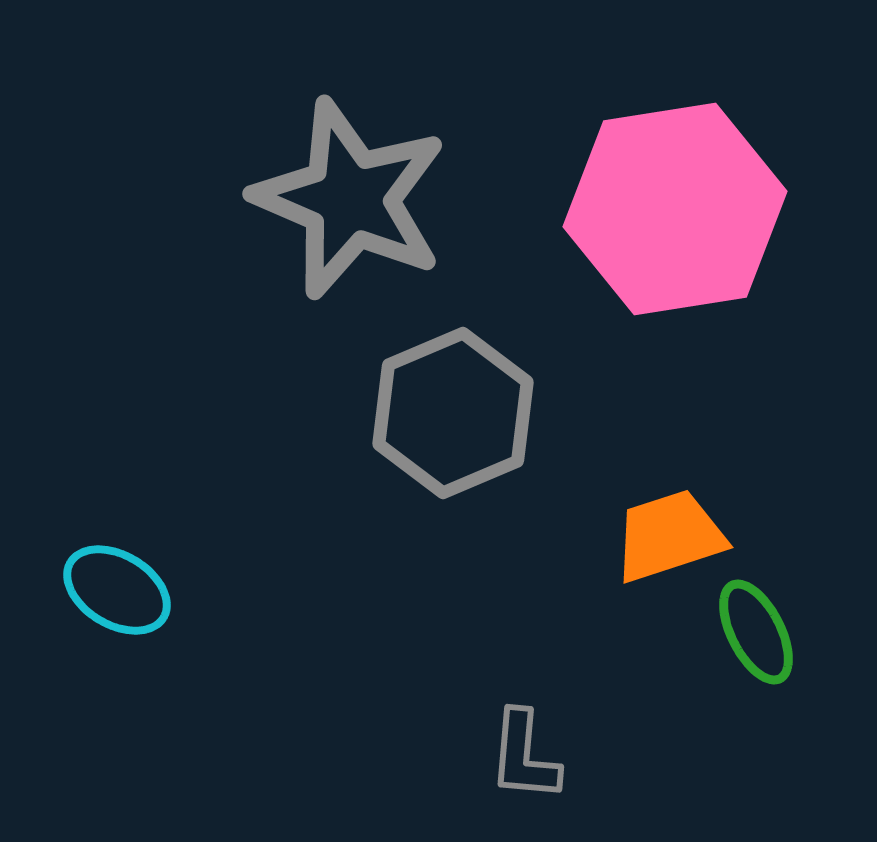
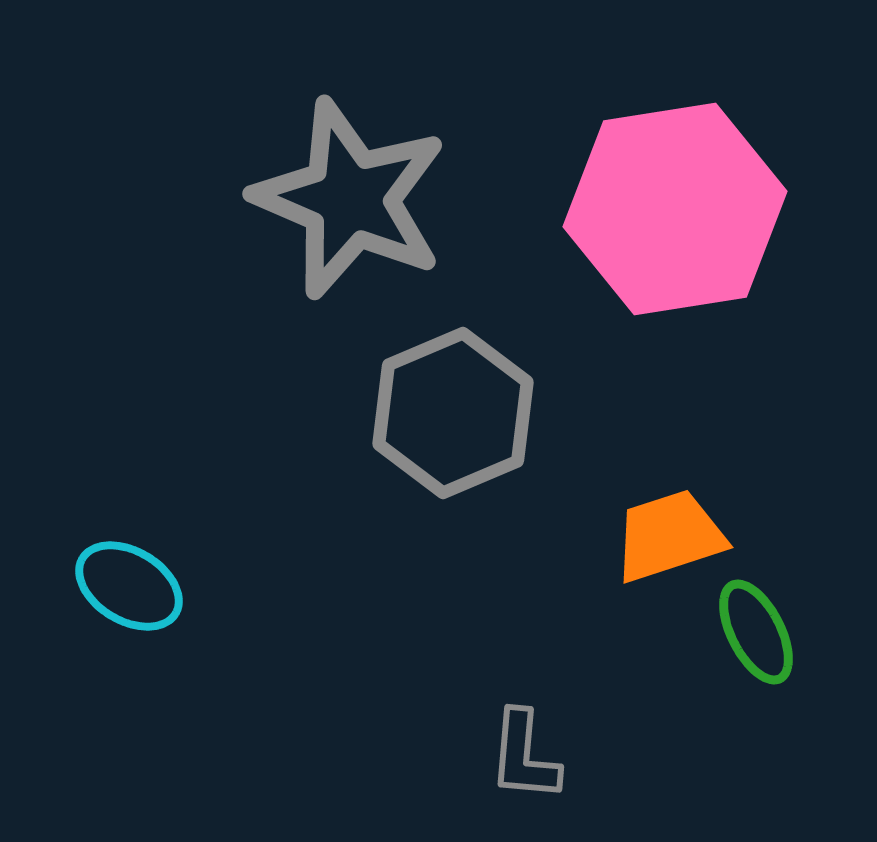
cyan ellipse: moved 12 px right, 4 px up
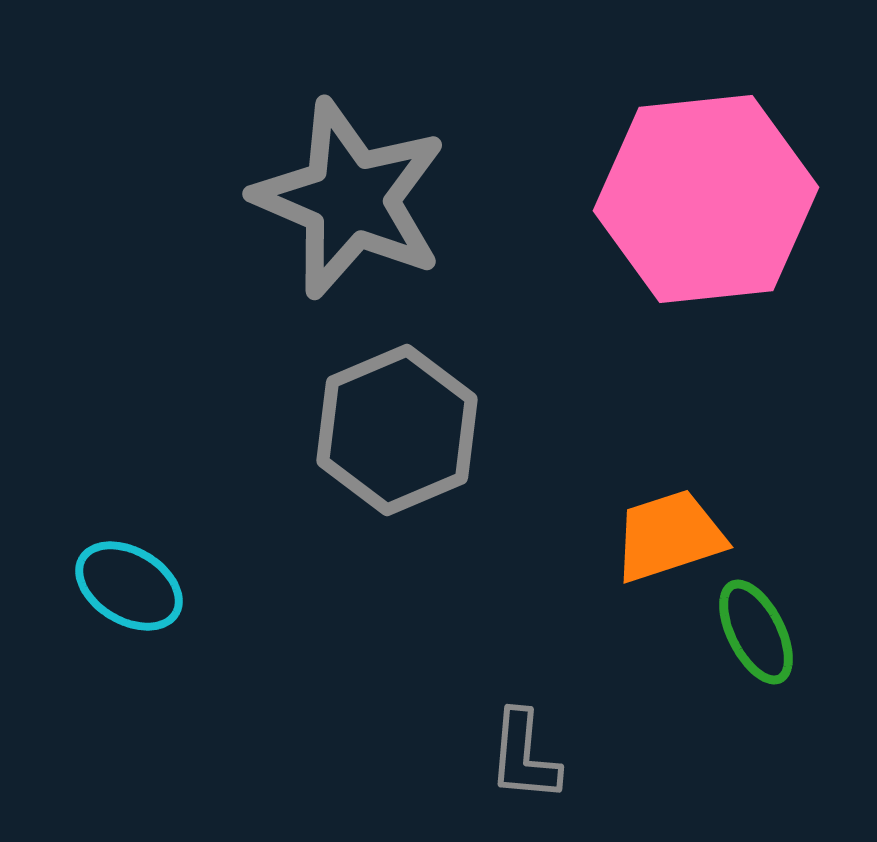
pink hexagon: moved 31 px right, 10 px up; rotated 3 degrees clockwise
gray hexagon: moved 56 px left, 17 px down
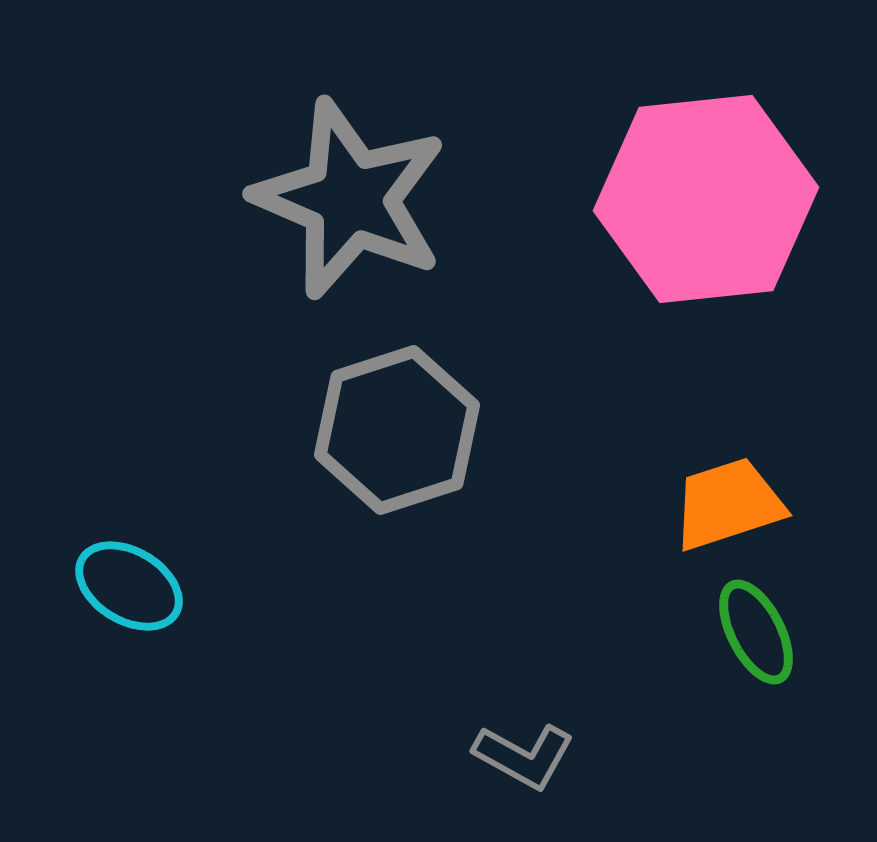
gray hexagon: rotated 5 degrees clockwise
orange trapezoid: moved 59 px right, 32 px up
gray L-shape: rotated 66 degrees counterclockwise
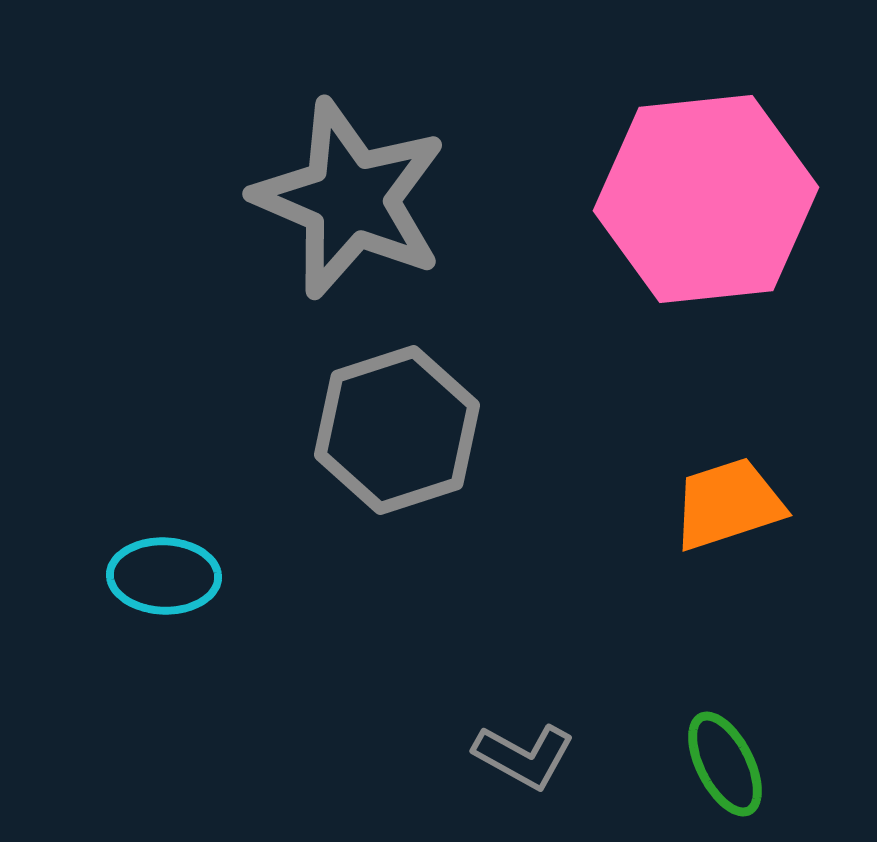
cyan ellipse: moved 35 px right, 10 px up; rotated 29 degrees counterclockwise
green ellipse: moved 31 px left, 132 px down
